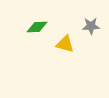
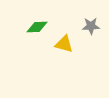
yellow triangle: moved 1 px left
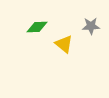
yellow triangle: rotated 24 degrees clockwise
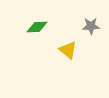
yellow triangle: moved 4 px right, 6 px down
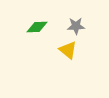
gray star: moved 15 px left
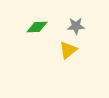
yellow triangle: rotated 42 degrees clockwise
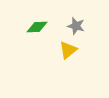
gray star: rotated 18 degrees clockwise
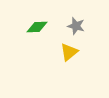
yellow triangle: moved 1 px right, 2 px down
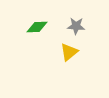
gray star: rotated 12 degrees counterclockwise
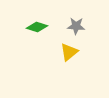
green diamond: rotated 20 degrees clockwise
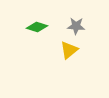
yellow triangle: moved 2 px up
